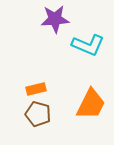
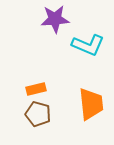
orange trapezoid: rotated 32 degrees counterclockwise
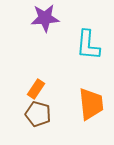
purple star: moved 10 px left, 1 px up
cyan L-shape: rotated 72 degrees clockwise
orange rectangle: rotated 42 degrees counterclockwise
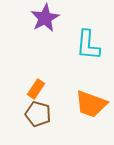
purple star: rotated 24 degrees counterclockwise
orange trapezoid: rotated 116 degrees clockwise
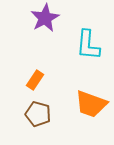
orange rectangle: moved 1 px left, 9 px up
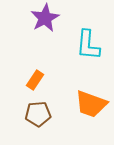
brown pentagon: rotated 20 degrees counterclockwise
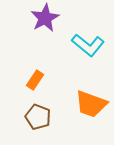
cyan L-shape: rotated 56 degrees counterclockwise
brown pentagon: moved 3 px down; rotated 25 degrees clockwise
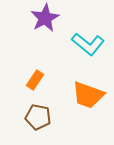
cyan L-shape: moved 1 px up
orange trapezoid: moved 3 px left, 9 px up
brown pentagon: rotated 10 degrees counterclockwise
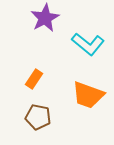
orange rectangle: moved 1 px left, 1 px up
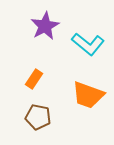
purple star: moved 8 px down
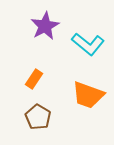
brown pentagon: rotated 20 degrees clockwise
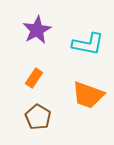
purple star: moved 8 px left, 4 px down
cyan L-shape: rotated 28 degrees counterclockwise
orange rectangle: moved 1 px up
